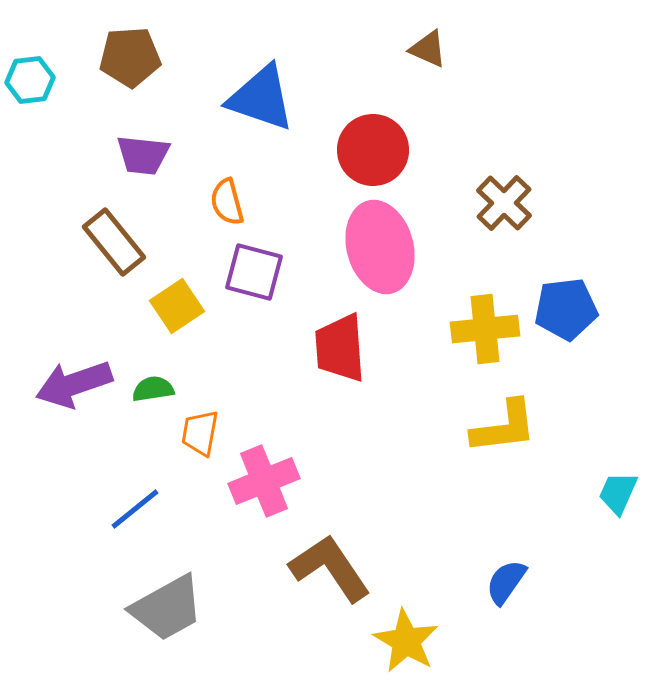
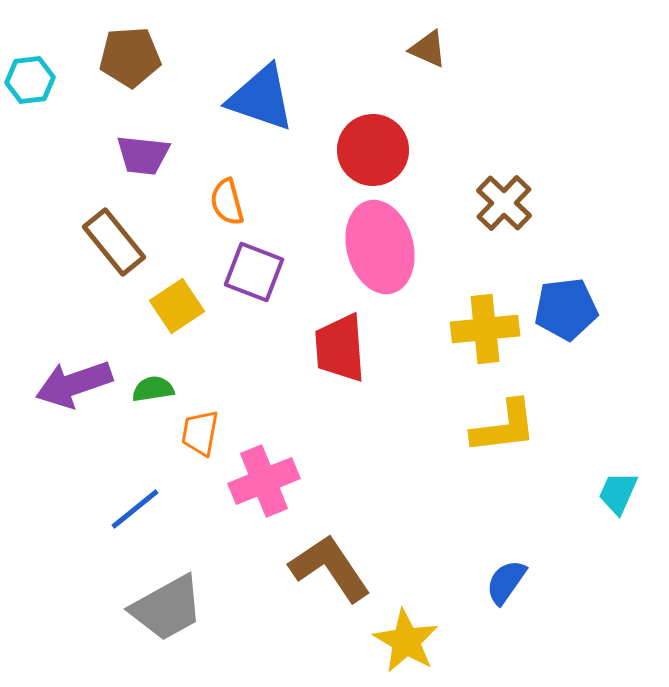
purple square: rotated 6 degrees clockwise
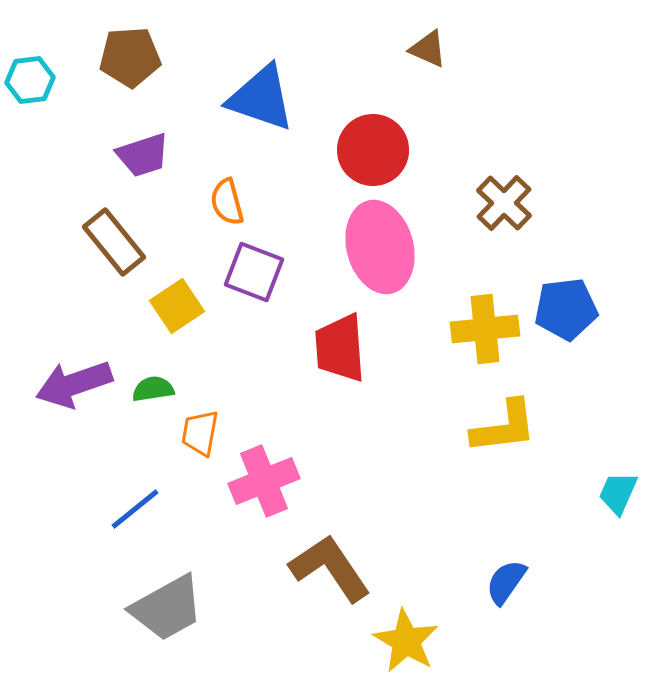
purple trapezoid: rotated 24 degrees counterclockwise
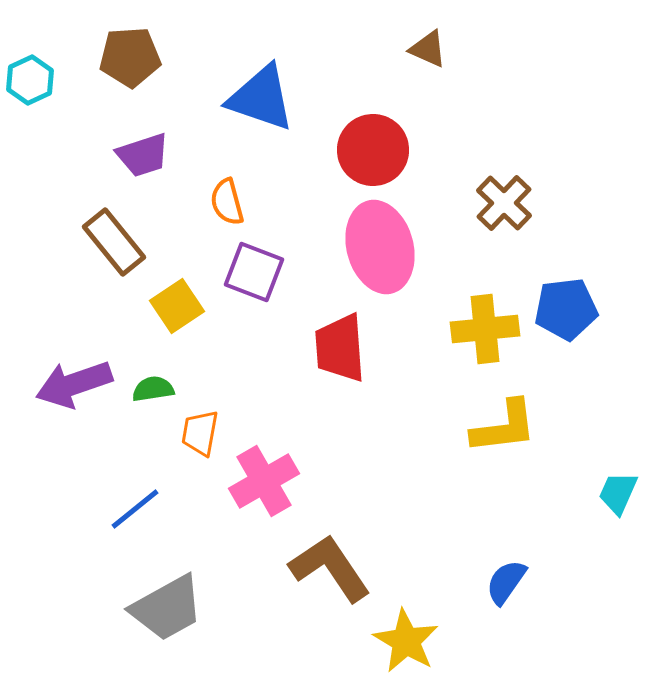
cyan hexagon: rotated 18 degrees counterclockwise
pink cross: rotated 8 degrees counterclockwise
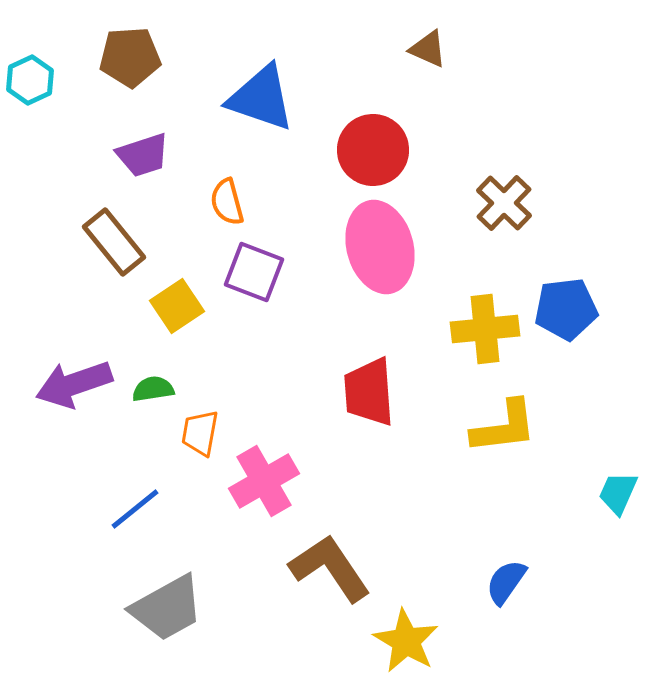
red trapezoid: moved 29 px right, 44 px down
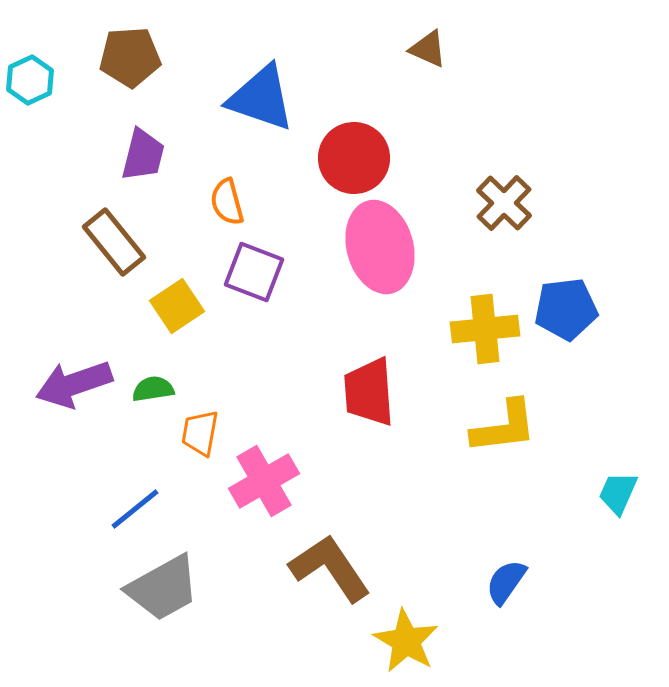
red circle: moved 19 px left, 8 px down
purple trapezoid: rotated 58 degrees counterclockwise
gray trapezoid: moved 4 px left, 20 px up
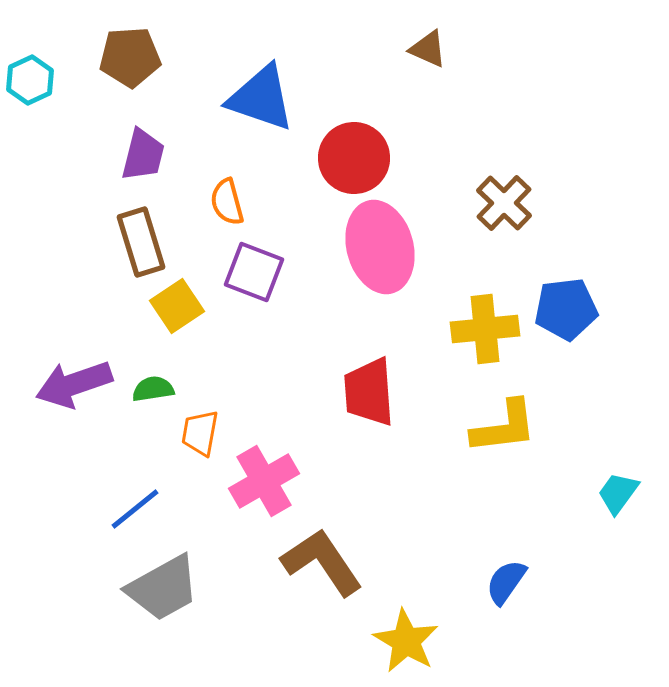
brown rectangle: moved 27 px right; rotated 22 degrees clockwise
cyan trapezoid: rotated 12 degrees clockwise
brown L-shape: moved 8 px left, 6 px up
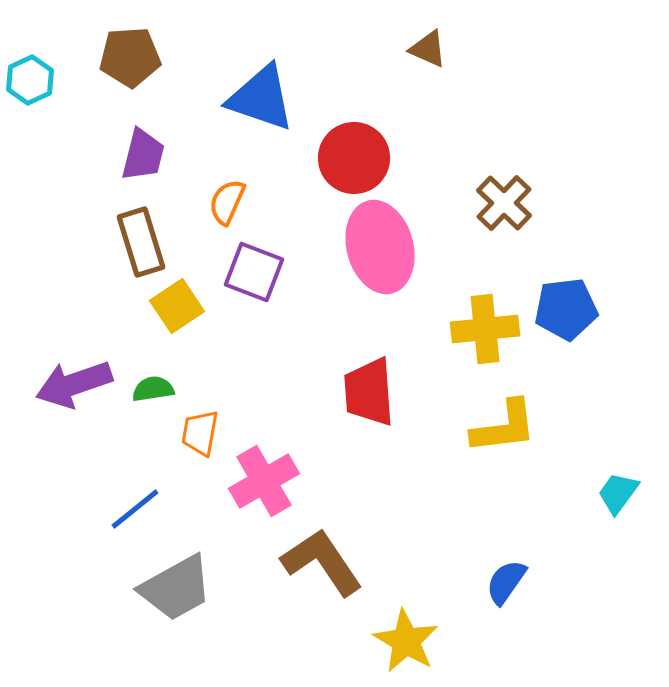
orange semicircle: rotated 39 degrees clockwise
gray trapezoid: moved 13 px right
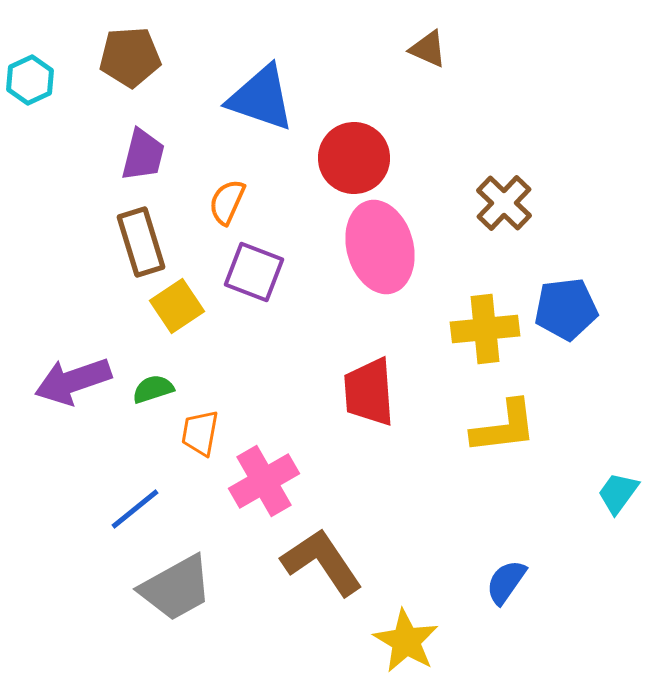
purple arrow: moved 1 px left, 3 px up
green semicircle: rotated 9 degrees counterclockwise
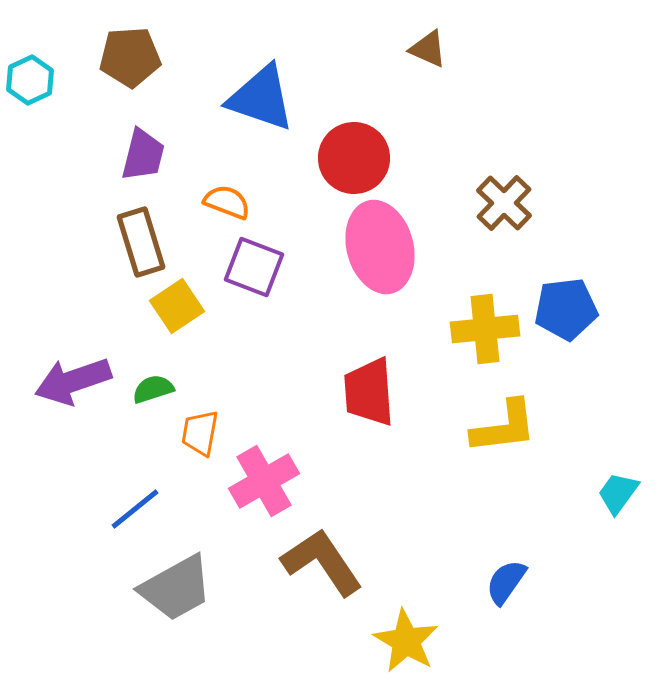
orange semicircle: rotated 87 degrees clockwise
purple square: moved 5 px up
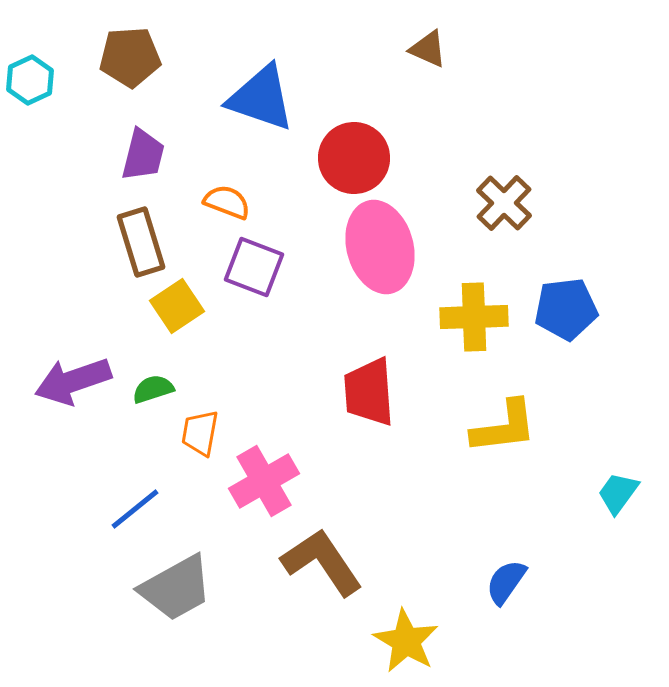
yellow cross: moved 11 px left, 12 px up; rotated 4 degrees clockwise
